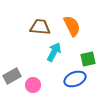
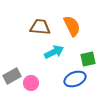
cyan arrow: rotated 36 degrees clockwise
pink circle: moved 2 px left, 2 px up
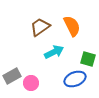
brown trapezoid: rotated 40 degrees counterclockwise
green square: rotated 28 degrees clockwise
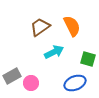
blue ellipse: moved 4 px down
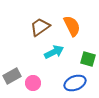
pink circle: moved 2 px right
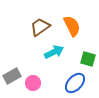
blue ellipse: rotated 25 degrees counterclockwise
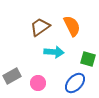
cyan arrow: rotated 30 degrees clockwise
pink circle: moved 5 px right
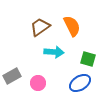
blue ellipse: moved 5 px right; rotated 15 degrees clockwise
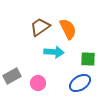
orange semicircle: moved 4 px left, 3 px down
green square: rotated 14 degrees counterclockwise
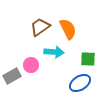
pink circle: moved 7 px left, 18 px up
